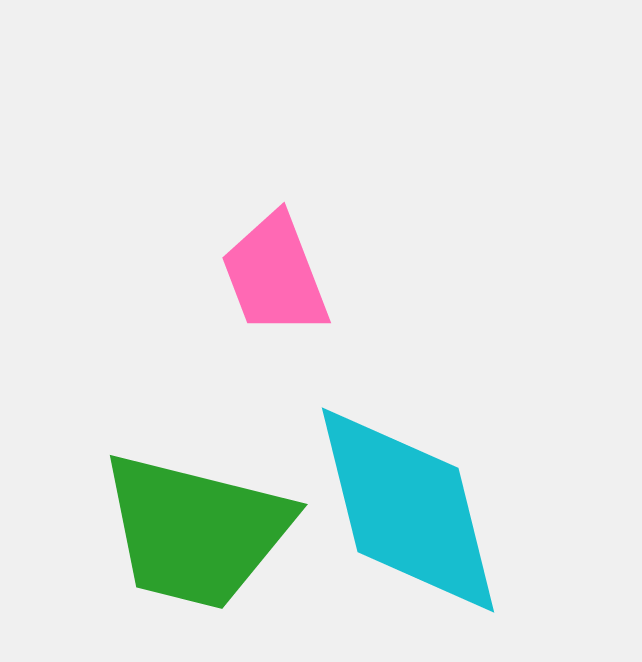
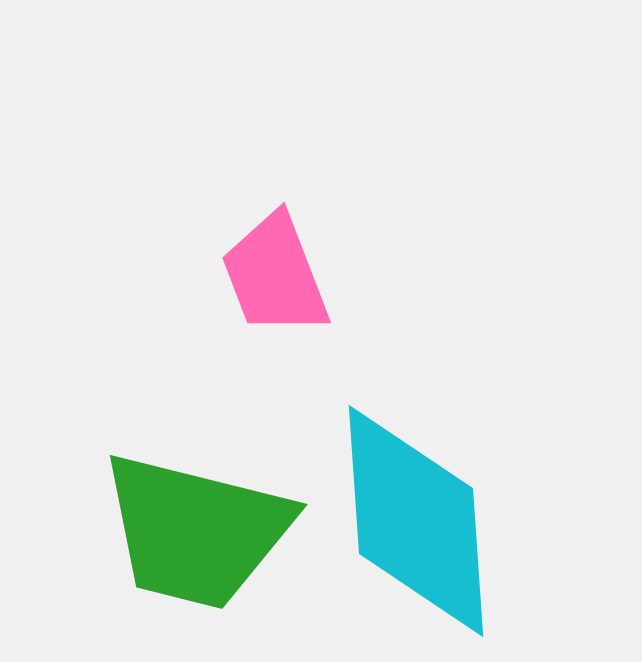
cyan diamond: moved 8 px right, 11 px down; rotated 10 degrees clockwise
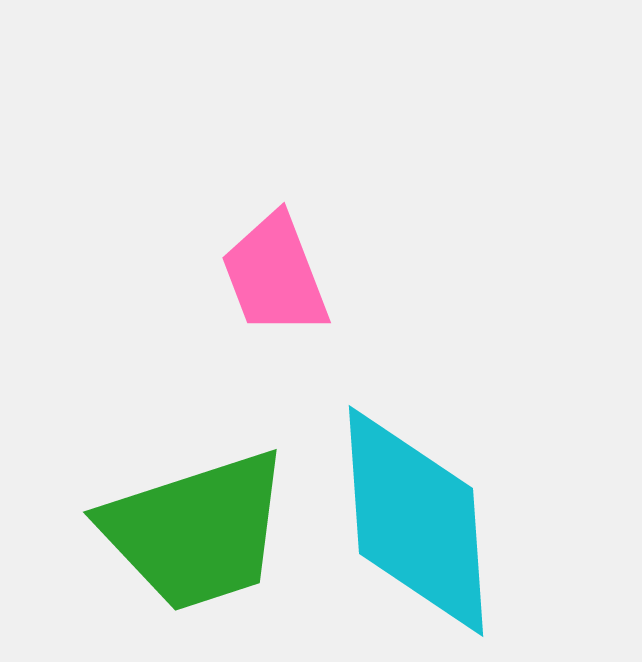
green trapezoid: rotated 32 degrees counterclockwise
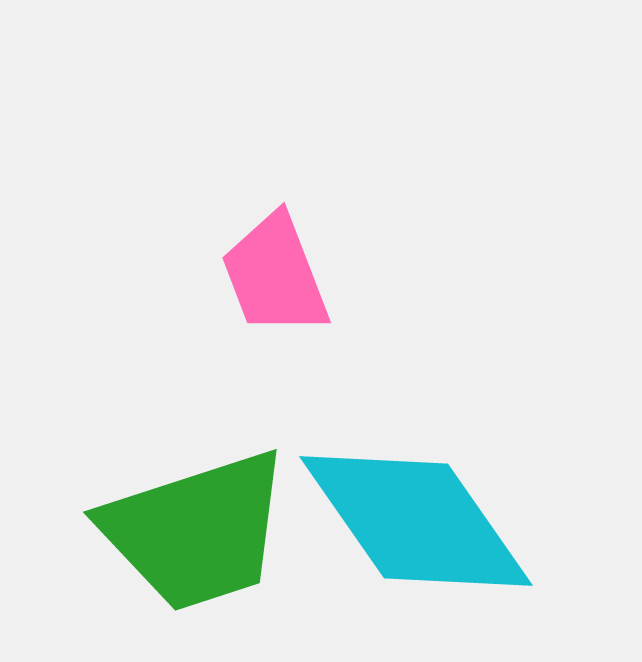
cyan diamond: rotated 31 degrees counterclockwise
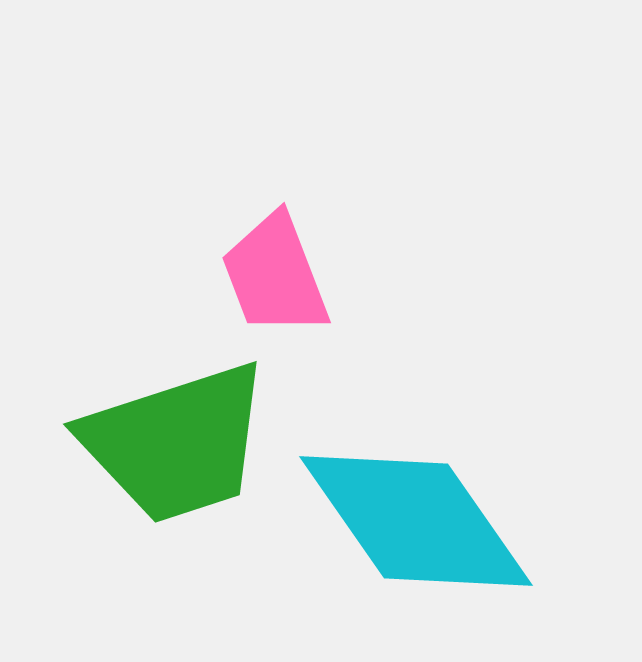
green trapezoid: moved 20 px left, 88 px up
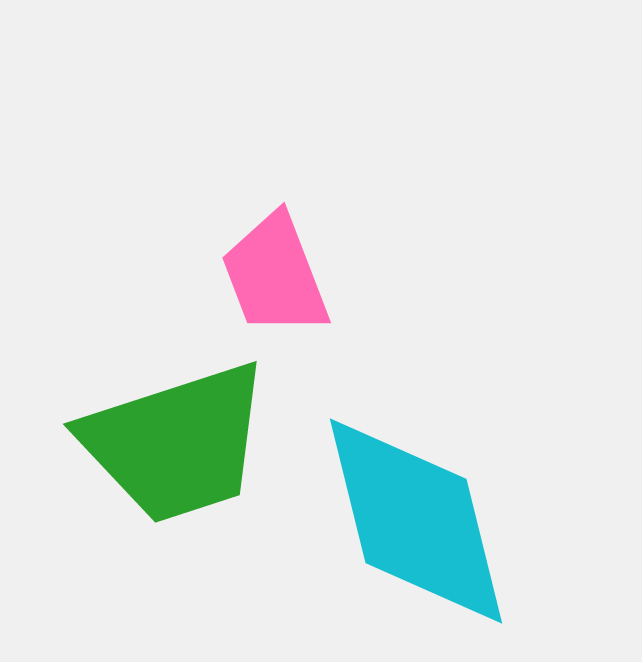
cyan diamond: rotated 21 degrees clockwise
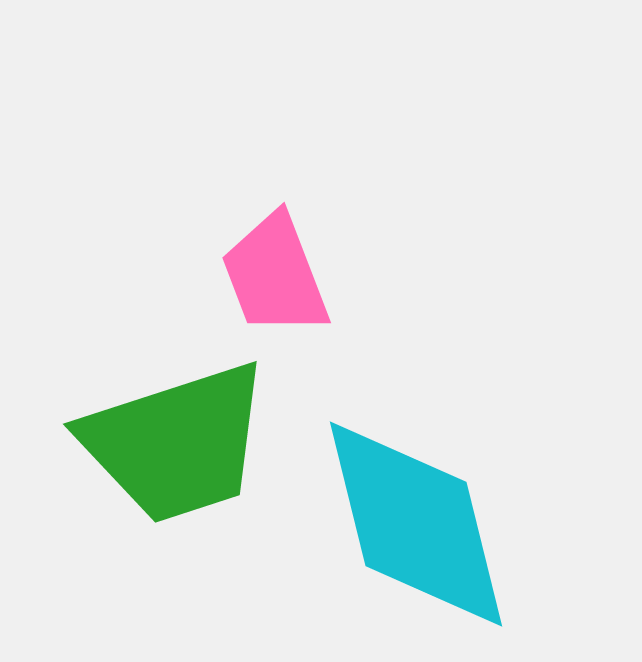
cyan diamond: moved 3 px down
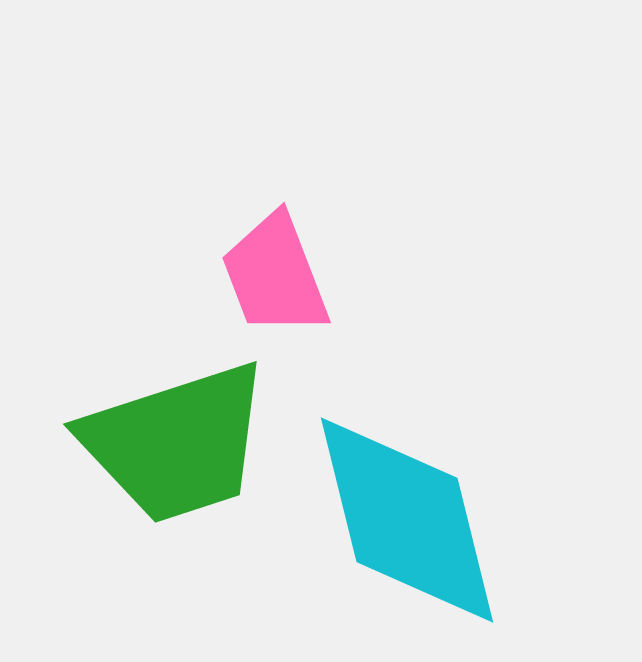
cyan diamond: moved 9 px left, 4 px up
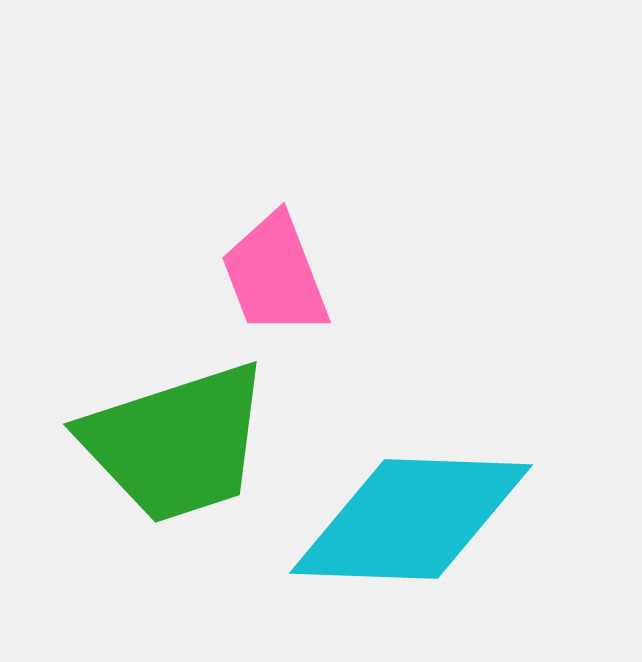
cyan diamond: moved 4 px right, 1 px up; rotated 74 degrees counterclockwise
